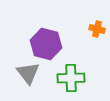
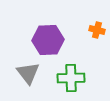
orange cross: moved 1 px down
purple hexagon: moved 2 px right, 4 px up; rotated 16 degrees counterclockwise
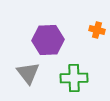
green cross: moved 3 px right
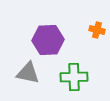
gray triangle: rotated 40 degrees counterclockwise
green cross: moved 1 px up
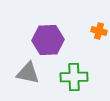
orange cross: moved 2 px right, 1 px down
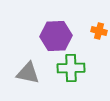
purple hexagon: moved 8 px right, 4 px up
green cross: moved 3 px left, 9 px up
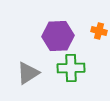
purple hexagon: moved 2 px right
gray triangle: rotated 45 degrees counterclockwise
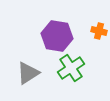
purple hexagon: moved 1 px left; rotated 12 degrees clockwise
green cross: rotated 32 degrees counterclockwise
